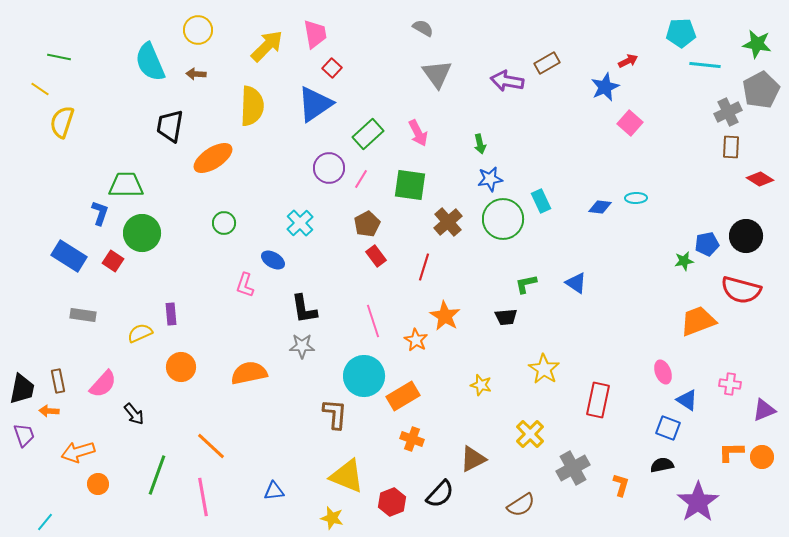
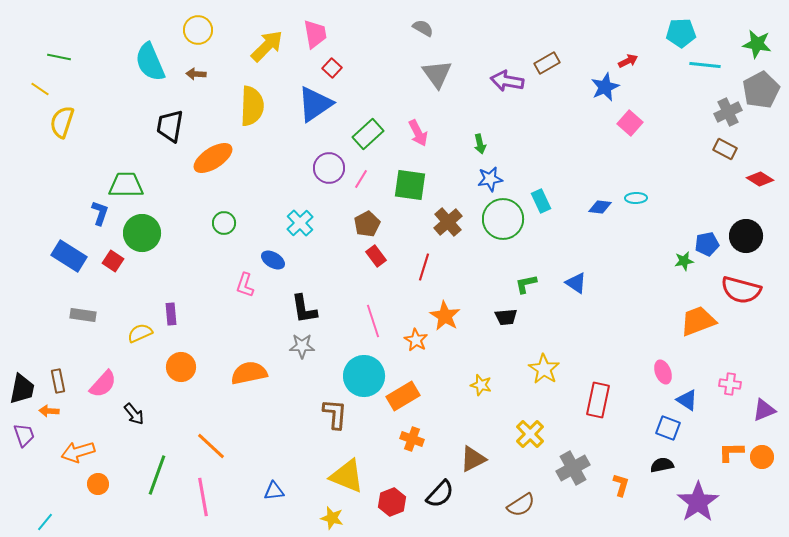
brown rectangle at (731, 147): moved 6 px left, 2 px down; rotated 65 degrees counterclockwise
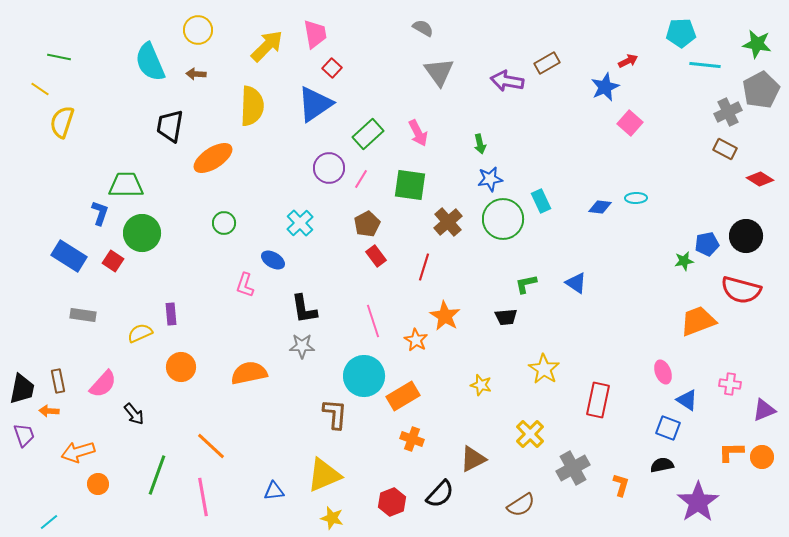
gray triangle at (437, 74): moved 2 px right, 2 px up
yellow triangle at (347, 476): moved 23 px left, 1 px up; rotated 45 degrees counterclockwise
cyan line at (45, 522): moved 4 px right; rotated 12 degrees clockwise
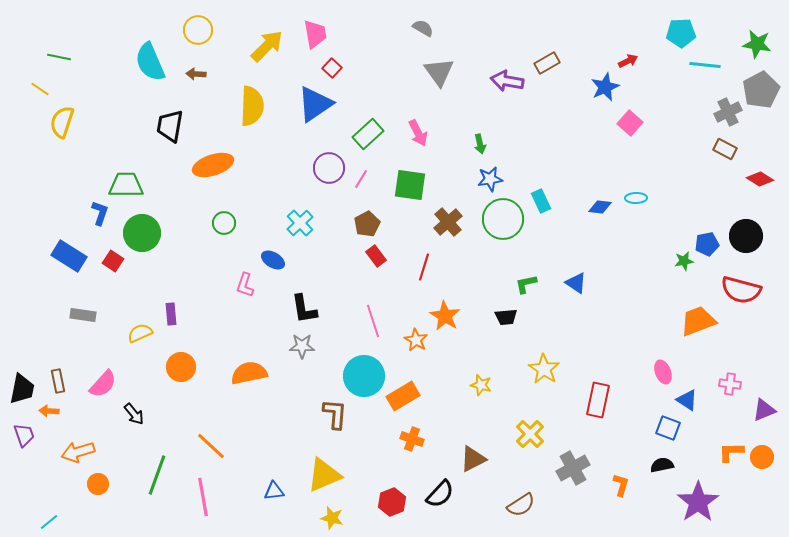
orange ellipse at (213, 158): moved 7 px down; rotated 15 degrees clockwise
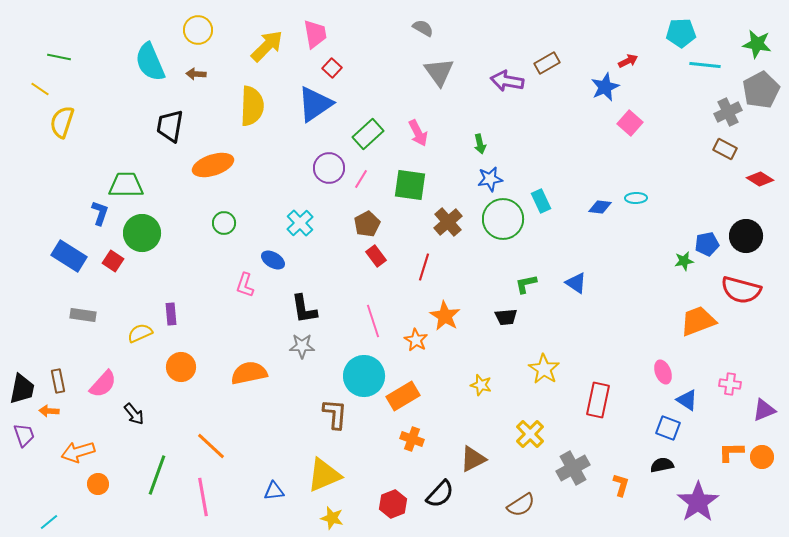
red hexagon at (392, 502): moved 1 px right, 2 px down
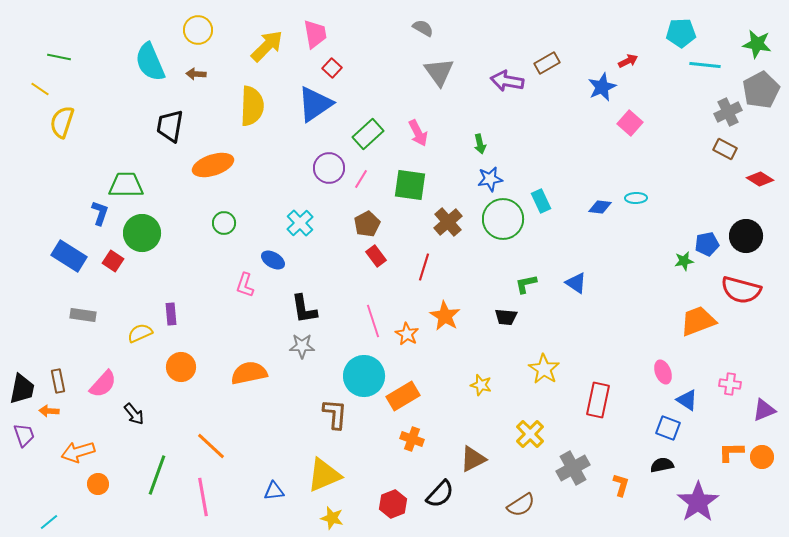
blue star at (605, 87): moved 3 px left
black trapezoid at (506, 317): rotated 10 degrees clockwise
orange star at (416, 340): moved 9 px left, 6 px up
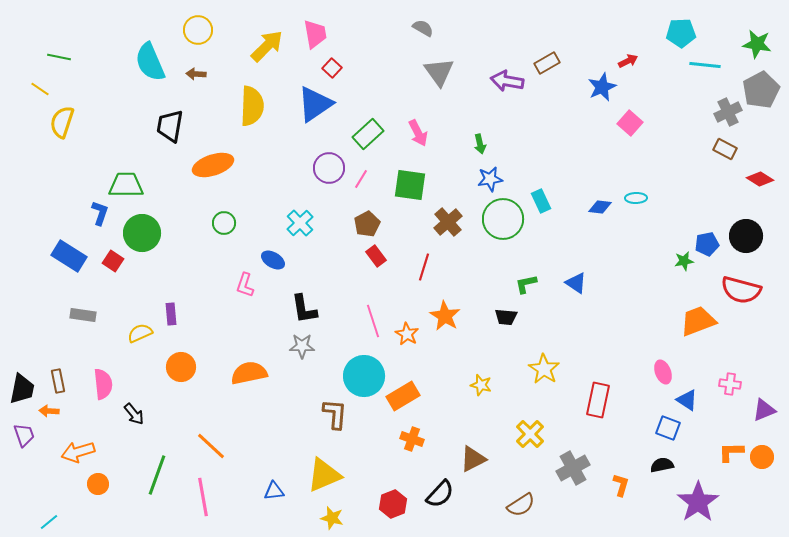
pink semicircle at (103, 384): rotated 48 degrees counterclockwise
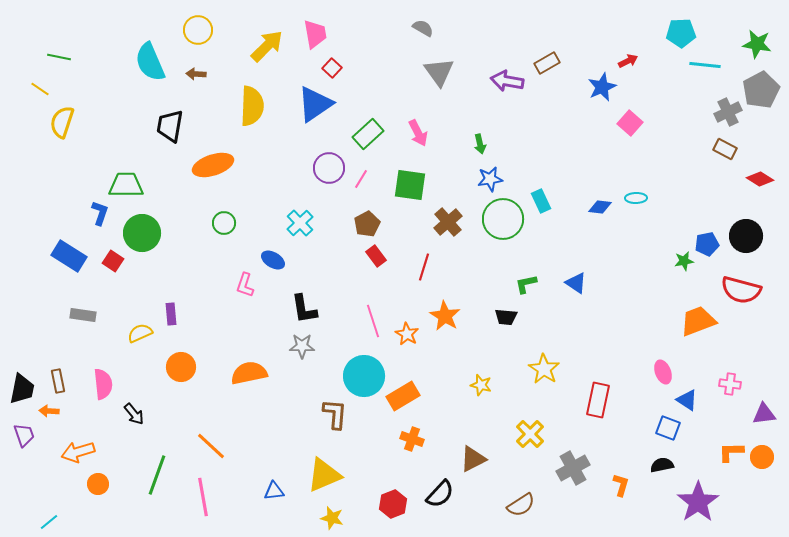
purple triangle at (764, 410): moved 4 px down; rotated 15 degrees clockwise
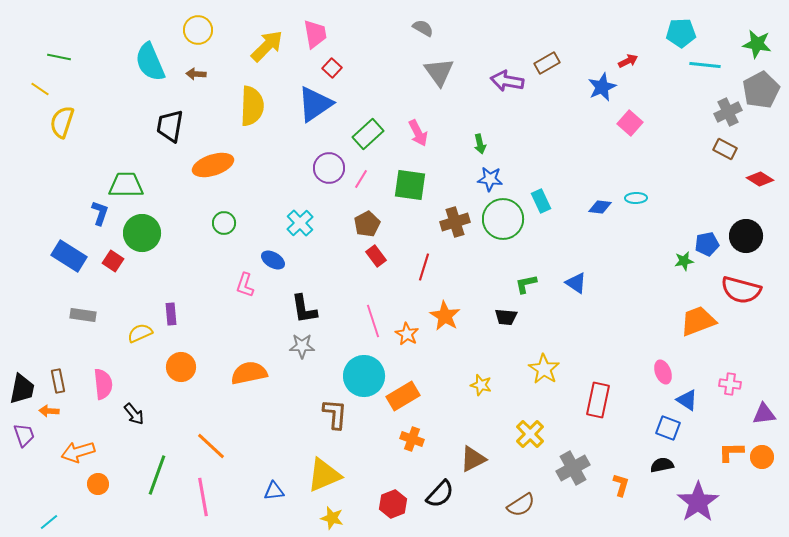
blue star at (490, 179): rotated 15 degrees clockwise
brown cross at (448, 222): moved 7 px right; rotated 24 degrees clockwise
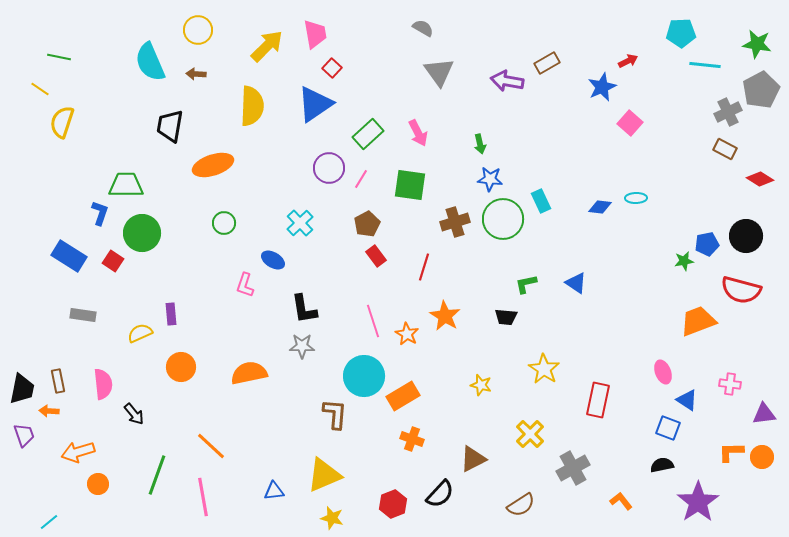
orange L-shape at (621, 485): moved 16 px down; rotated 55 degrees counterclockwise
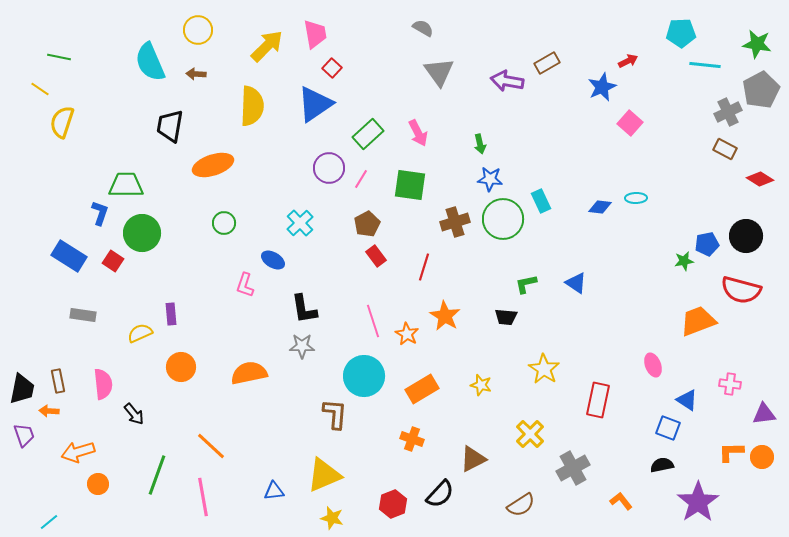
pink ellipse at (663, 372): moved 10 px left, 7 px up
orange rectangle at (403, 396): moved 19 px right, 7 px up
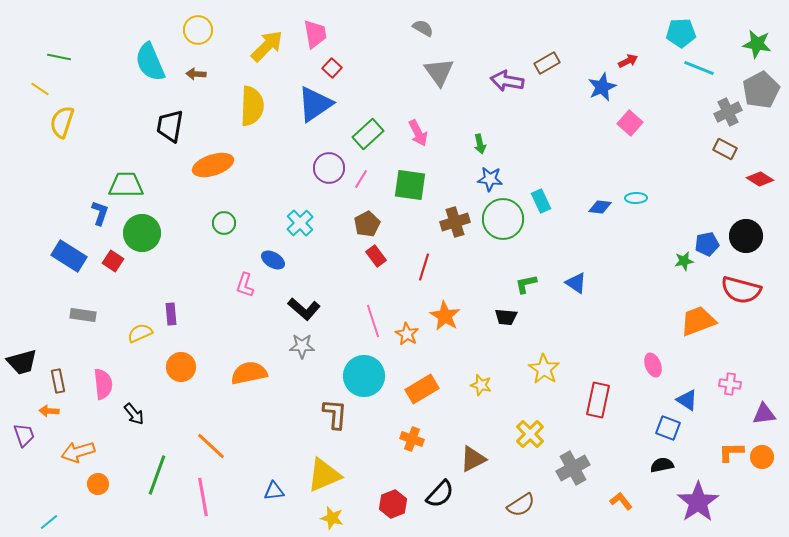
cyan line at (705, 65): moved 6 px left, 3 px down; rotated 16 degrees clockwise
black L-shape at (304, 309): rotated 40 degrees counterclockwise
black trapezoid at (22, 389): moved 27 px up; rotated 64 degrees clockwise
